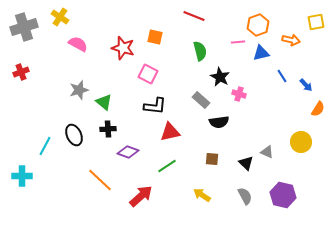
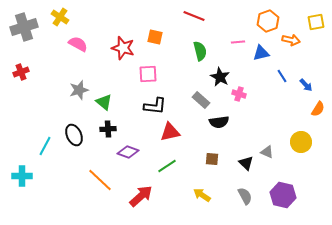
orange hexagon: moved 10 px right, 4 px up
pink square: rotated 30 degrees counterclockwise
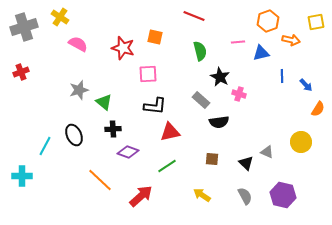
blue line: rotated 32 degrees clockwise
black cross: moved 5 px right
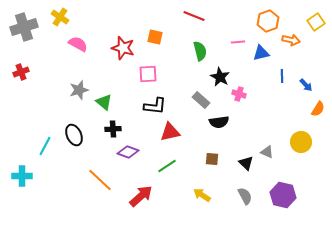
yellow square: rotated 24 degrees counterclockwise
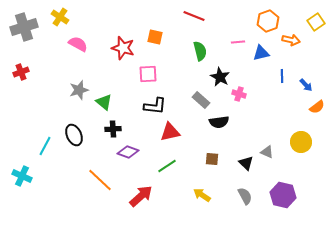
orange semicircle: moved 1 px left, 2 px up; rotated 21 degrees clockwise
cyan cross: rotated 24 degrees clockwise
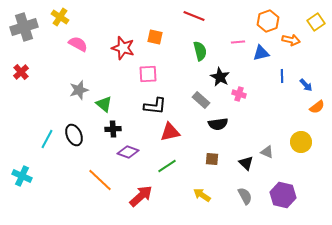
red cross: rotated 21 degrees counterclockwise
green triangle: moved 2 px down
black semicircle: moved 1 px left, 2 px down
cyan line: moved 2 px right, 7 px up
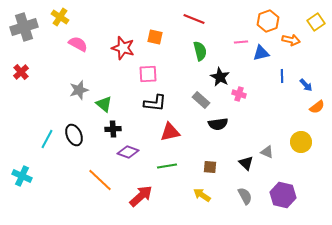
red line: moved 3 px down
pink line: moved 3 px right
black L-shape: moved 3 px up
brown square: moved 2 px left, 8 px down
green line: rotated 24 degrees clockwise
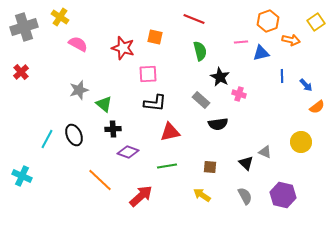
gray triangle: moved 2 px left
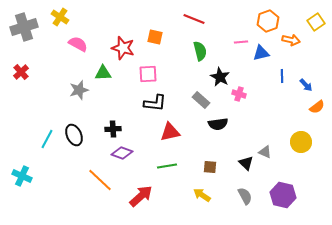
green triangle: moved 1 px left, 31 px up; rotated 42 degrees counterclockwise
purple diamond: moved 6 px left, 1 px down
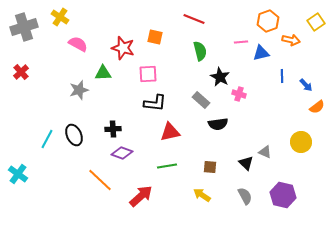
cyan cross: moved 4 px left, 2 px up; rotated 12 degrees clockwise
